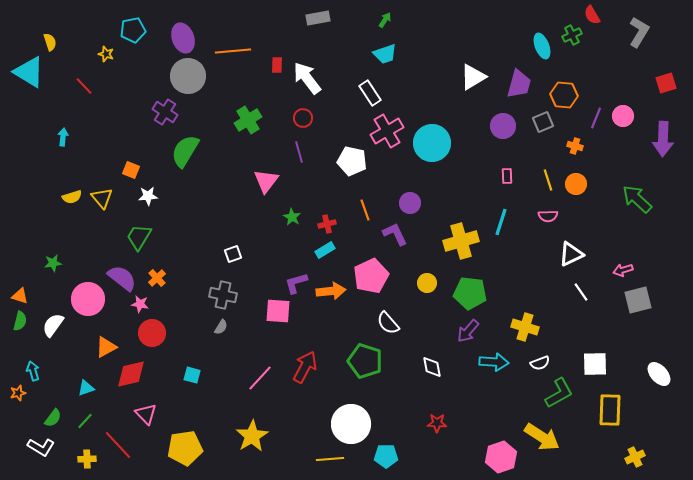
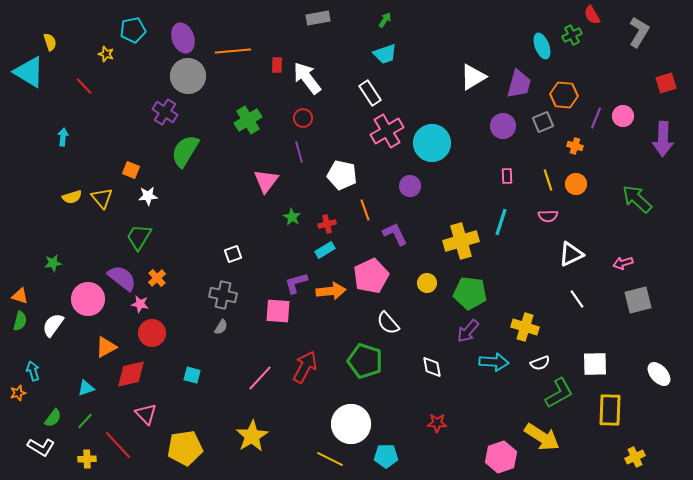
white pentagon at (352, 161): moved 10 px left, 14 px down
purple circle at (410, 203): moved 17 px up
pink arrow at (623, 270): moved 7 px up
white line at (581, 292): moved 4 px left, 7 px down
yellow line at (330, 459): rotated 32 degrees clockwise
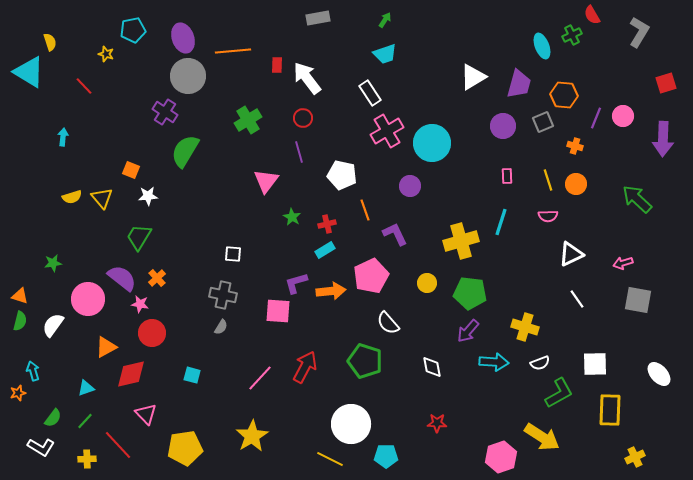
white square at (233, 254): rotated 24 degrees clockwise
gray square at (638, 300): rotated 24 degrees clockwise
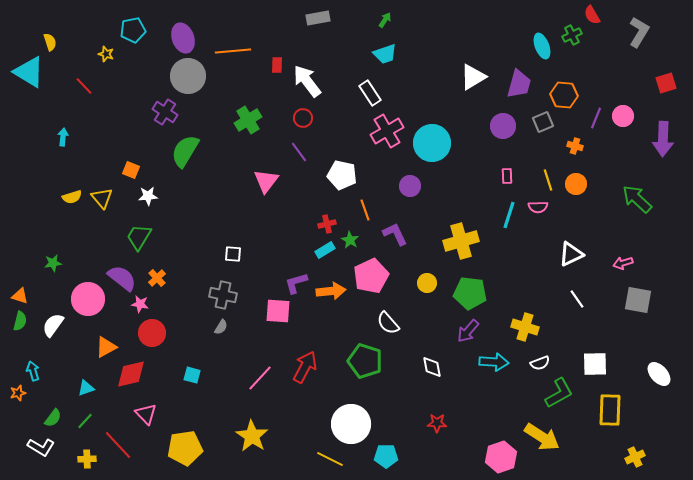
white arrow at (307, 78): moved 3 px down
purple line at (299, 152): rotated 20 degrees counterclockwise
pink semicircle at (548, 216): moved 10 px left, 9 px up
green star at (292, 217): moved 58 px right, 23 px down
cyan line at (501, 222): moved 8 px right, 7 px up
yellow star at (252, 436): rotated 8 degrees counterclockwise
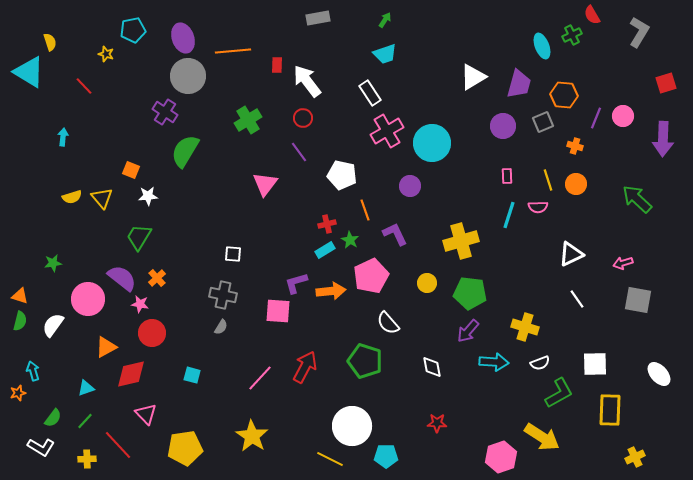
pink triangle at (266, 181): moved 1 px left, 3 px down
white circle at (351, 424): moved 1 px right, 2 px down
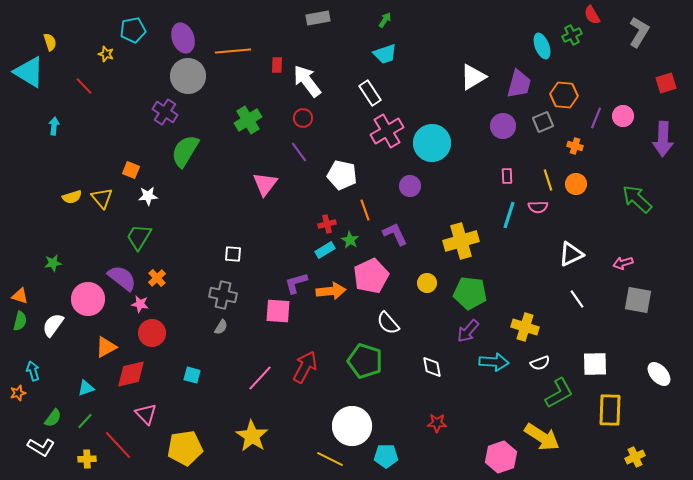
cyan arrow at (63, 137): moved 9 px left, 11 px up
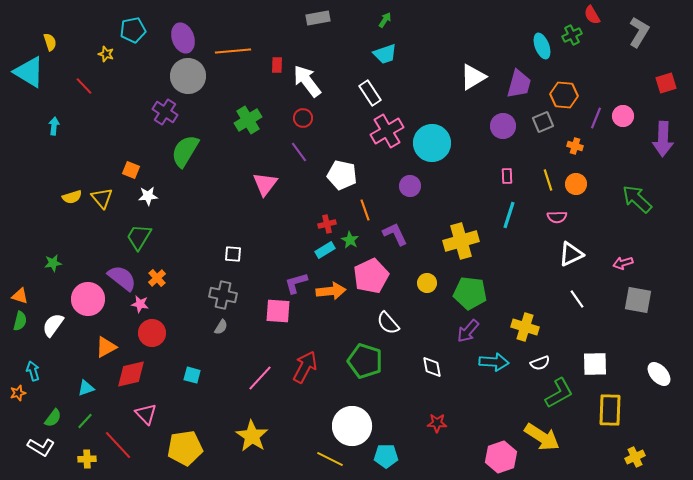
pink semicircle at (538, 207): moved 19 px right, 10 px down
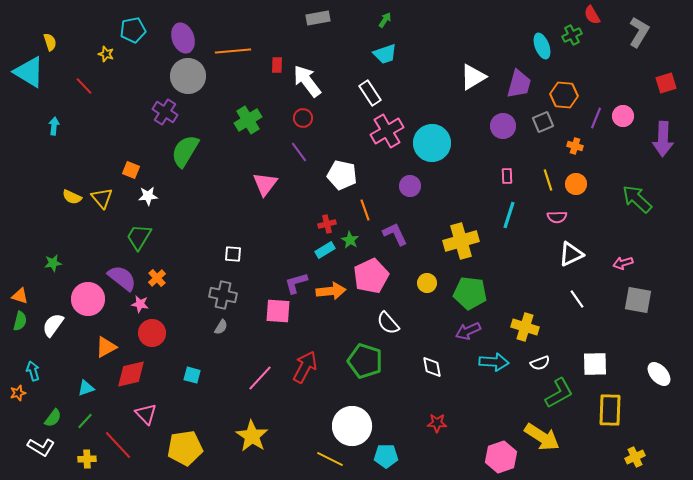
yellow semicircle at (72, 197): rotated 42 degrees clockwise
purple arrow at (468, 331): rotated 25 degrees clockwise
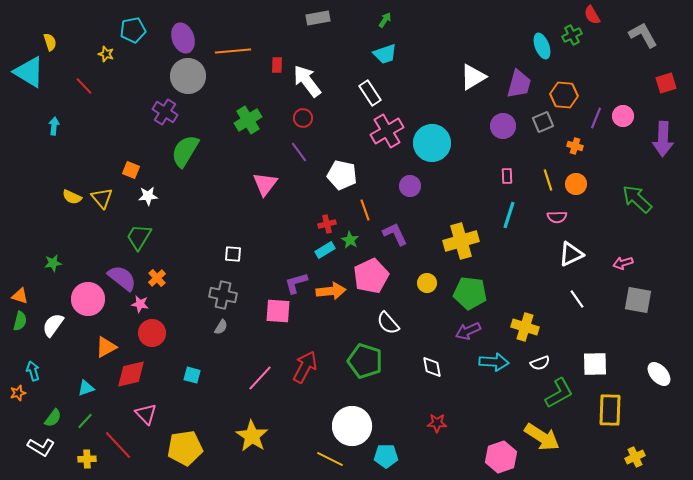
gray L-shape at (639, 32): moved 4 px right, 3 px down; rotated 60 degrees counterclockwise
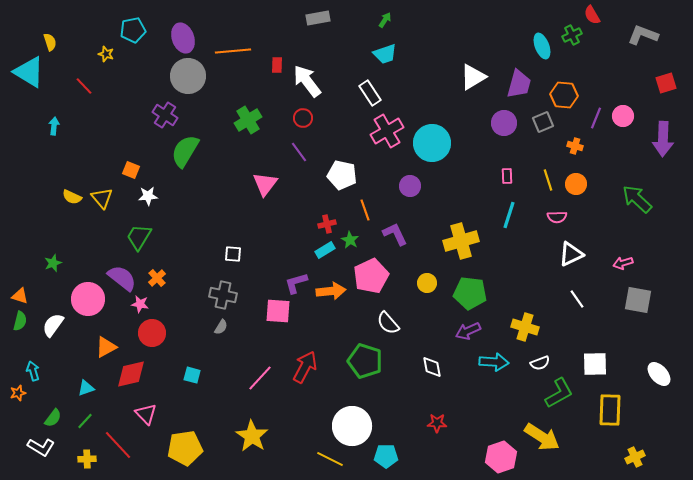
gray L-shape at (643, 35): rotated 40 degrees counterclockwise
purple cross at (165, 112): moved 3 px down
purple circle at (503, 126): moved 1 px right, 3 px up
green star at (53, 263): rotated 12 degrees counterclockwise
